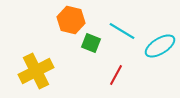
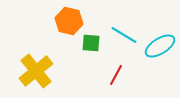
orange hexagon: moved 2 px left, 1 px down
cyan line: moved 2 px right, 4 px down
green square: rotated 18 degrees counterclockwise
yellow cross: rotated 12 degrees counterclockwise
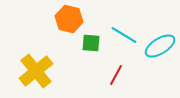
orange hexagon: moved 2 px up
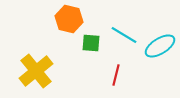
red line: rotated 15 degrees counterclockwise
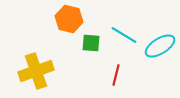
yellow cross: rotated 20 degrees clockwise
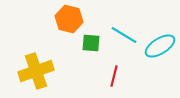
red line: moved 2 px left, 1 px down
